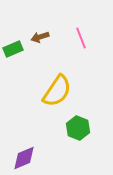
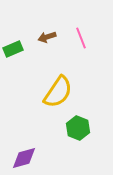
brown arrow: moved 7 px right
yellow semicircle: moved 1 px right, 1 px down
purple diamond: rotated 8 degrees clockwise
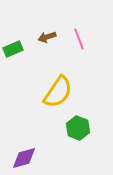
pink line: moved 2 px left, 1 px down
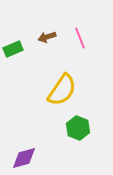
pink line: moved 1 px right, 1 px up
yellow semicircle: moved 4 px right, 2 px up
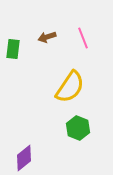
pink line: moved 3 px right
green rectangle: rotated 60 degrees counterclockwise
yellow semicircle: moved 8 px right, 3 px up
purple diamond: rotated 24 degrees counterclockwise
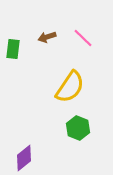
pink line: rotated 25 degrees counterclockwise
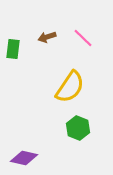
purple diamond: rotated 52 degrees clockwise
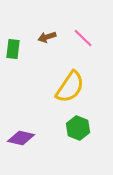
purple diamond: moved 3 px left, 20 px up
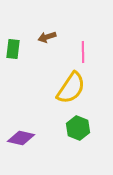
pink line: moved 14 px down; rotated 45 degrees clockwise
yellow semicircle: moved 1 px right, 1 px down
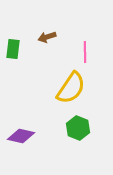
pink line: moved 2 px right
purple diamond: moved 2 px up
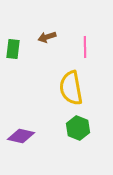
pink line: moved 5 px up
yellow semicircle: rotated 136 degrees clockwise
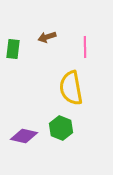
green hexagon: moved 17 px left
purple diamond: moved 3 px right
